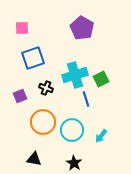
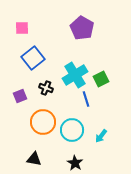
blue square: rotated 20 degrees counterclockwise
cyan cross: rotated 15 degrees counterclockwise
black star: moved 1 px right
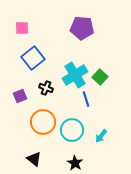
purple pentagon: rotated 25 degrees counterclockwise
green square: moved 1 px left, 2 px up; rotated 21 degrees counterclockwise
black triangle: rotated 28 degrees clockwise
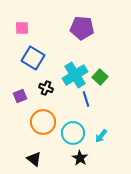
blue square: rotated 20 degrees counterclockwise
cyan circle: moved 1 px right, 3 px down
black star: moved 5 px right, 5 px up
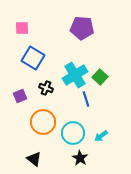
cyan arrow: rotated 16 degrees clockwise
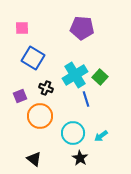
orange circle: moved 3 px left, 6 px up
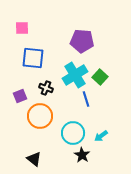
purple pentagon: moved 13 px down
blue square: rotated 25 degrees counterclockwise
black star: moved 2 px right, 3 px up
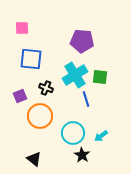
blue square: moved 2 px left, 1 px down
green square: rotated 35 degrees counterclockwise
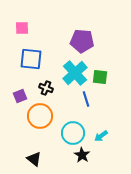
cyan cross: moved 2 px up; rotated 10 degrees counterclockwise
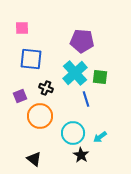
cyan arrow: moved 1 px left, 1 px down
black star: moved 1 px left
